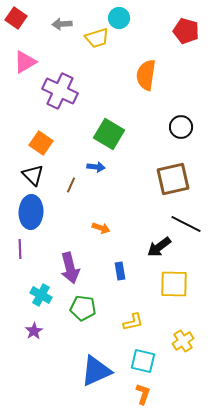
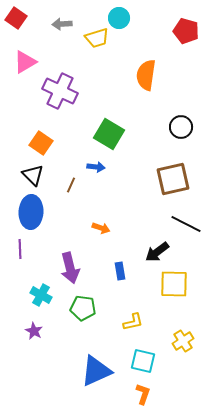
black arrow: moved 2 px left, 5 px down
purple star: rotated 12 degrees counterclockwise
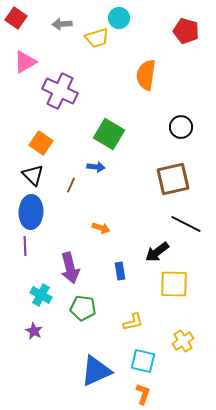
purple line: moved 5 px right, 3 px up
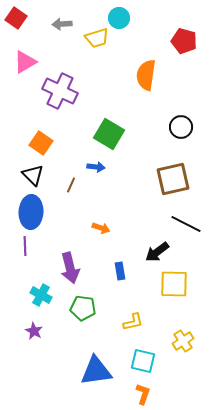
red pentagon: moved 2 px left, 10 px down
blue triangle: rotated 16 degrees clockwise
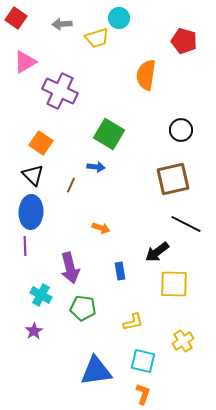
black circle: moved 3 px down
purple star: rotated 12 degrees clockwise
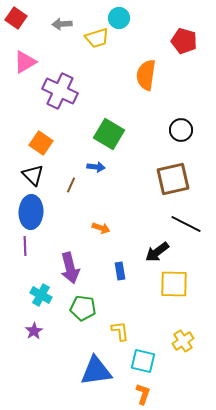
yellow L-shape: moved 13 px left, 9 px down; rotated 85 degrees counterclockwise
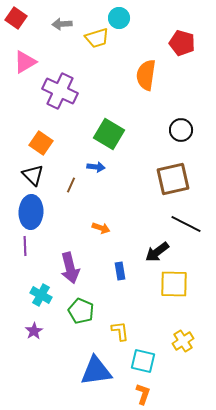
red pentagon: moved 2 px left, 2 px down
green pentagon: moved 2 px left, 3 px down; rotated 15 degrees clockwise
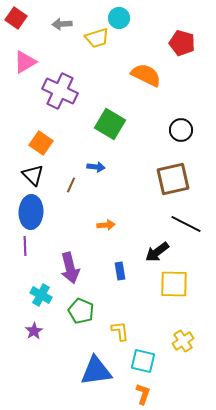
orange semicircle: rotated 108 degrees clockwise
green square: moved 1 px right, 10 px up
orange arrow: moved 5 px right, 3 px up; rotated 24 degrees counterclockwise
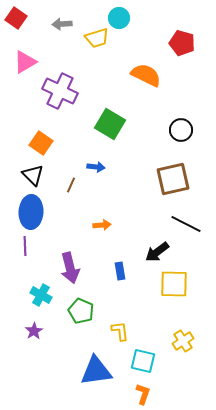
orange arrow: moved 4 px left
